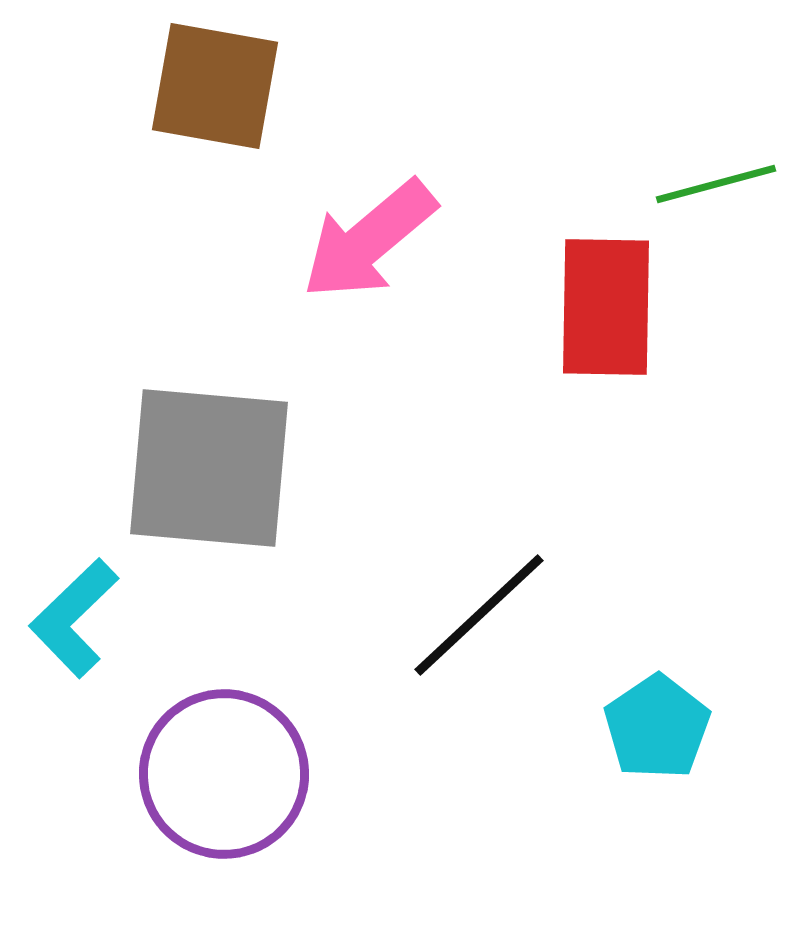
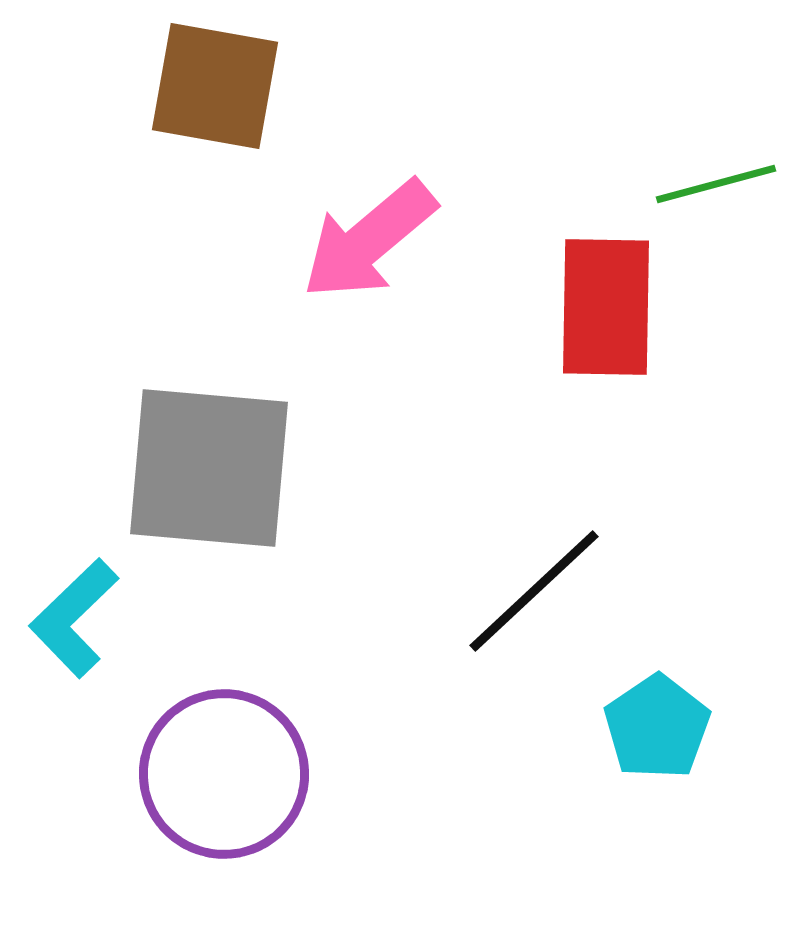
black line: moved 55 px right, 24 px up
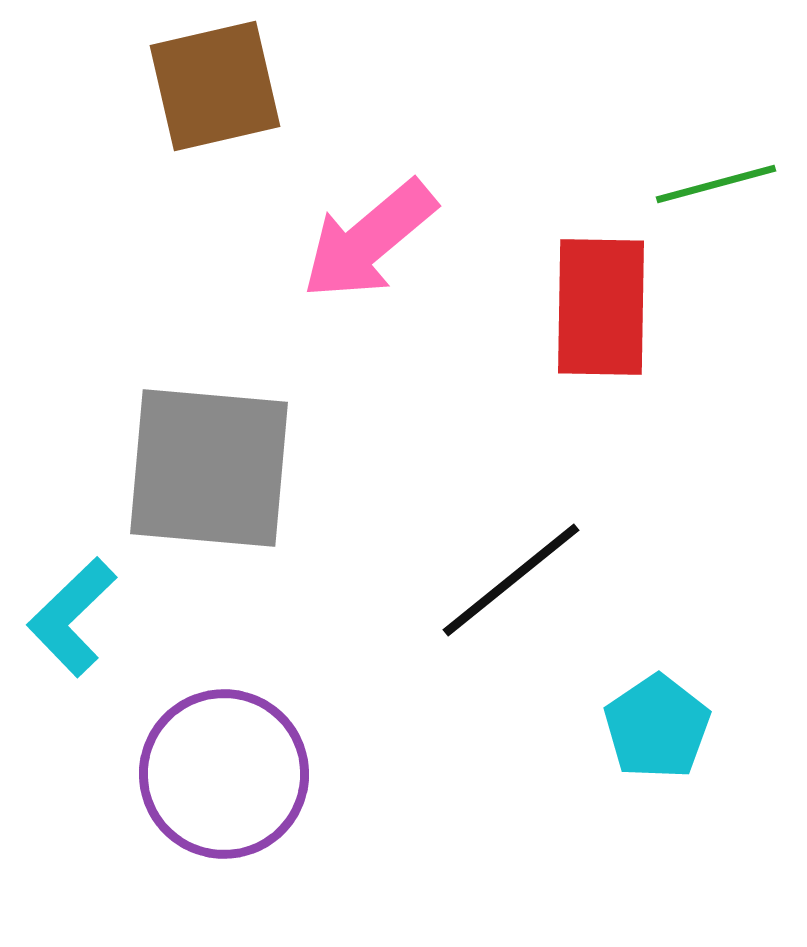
brown square: rotated 23 degrees counterclockwise
red rectangle: moved 5 px left
black line: moved 23 px left, 11 px up; rotated 4 degrees clockwise
cyan L-shape: moved 2 px left, 1 px up
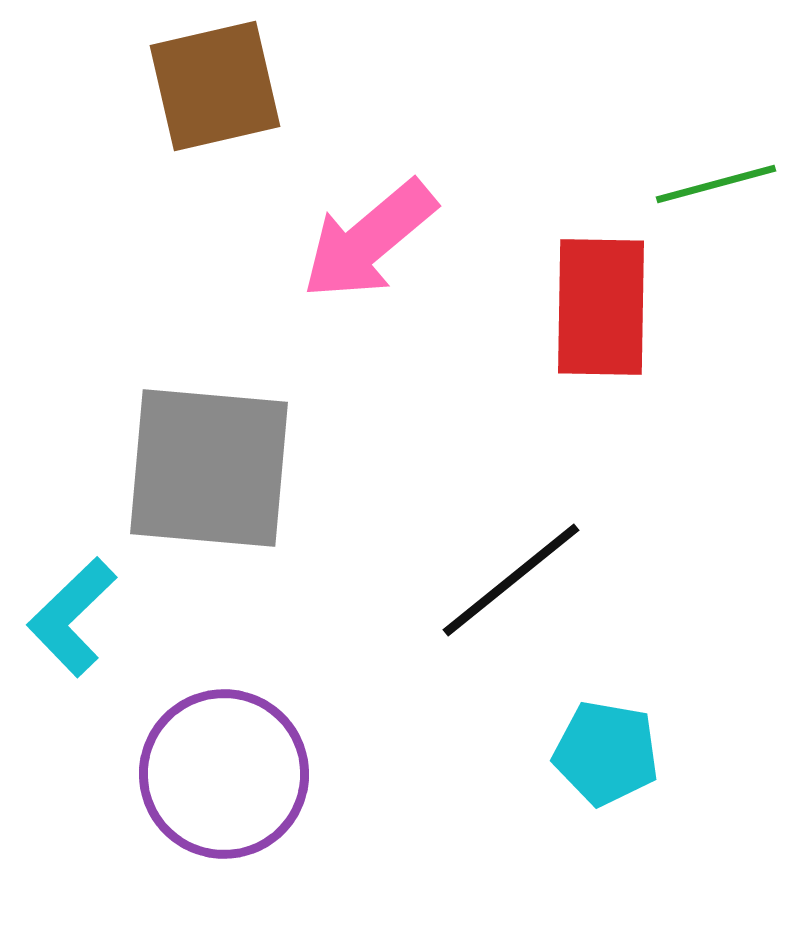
cyan pentagon: moved 51 px left, 26 px down; rotated 28 degrees counterclockwise
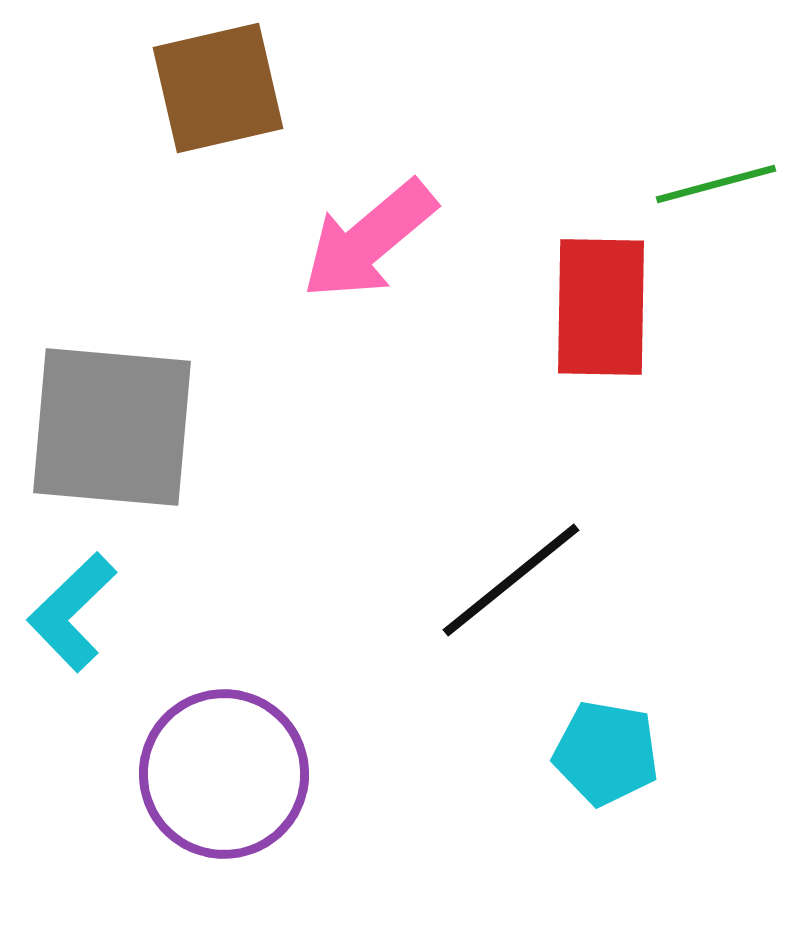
brown square: moved 3 px right, 2 px down
gray square: moved 97 px left, 41 px up
cyan L-shape: moved 5 px up
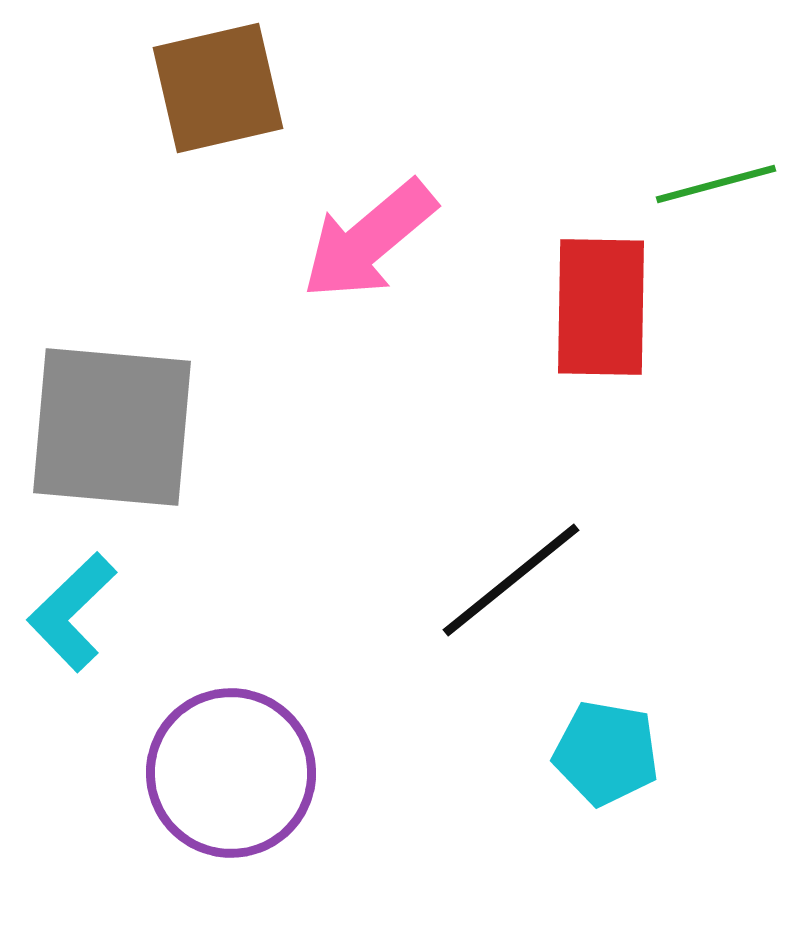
purple circle: moved 7 px right, 1 px up
